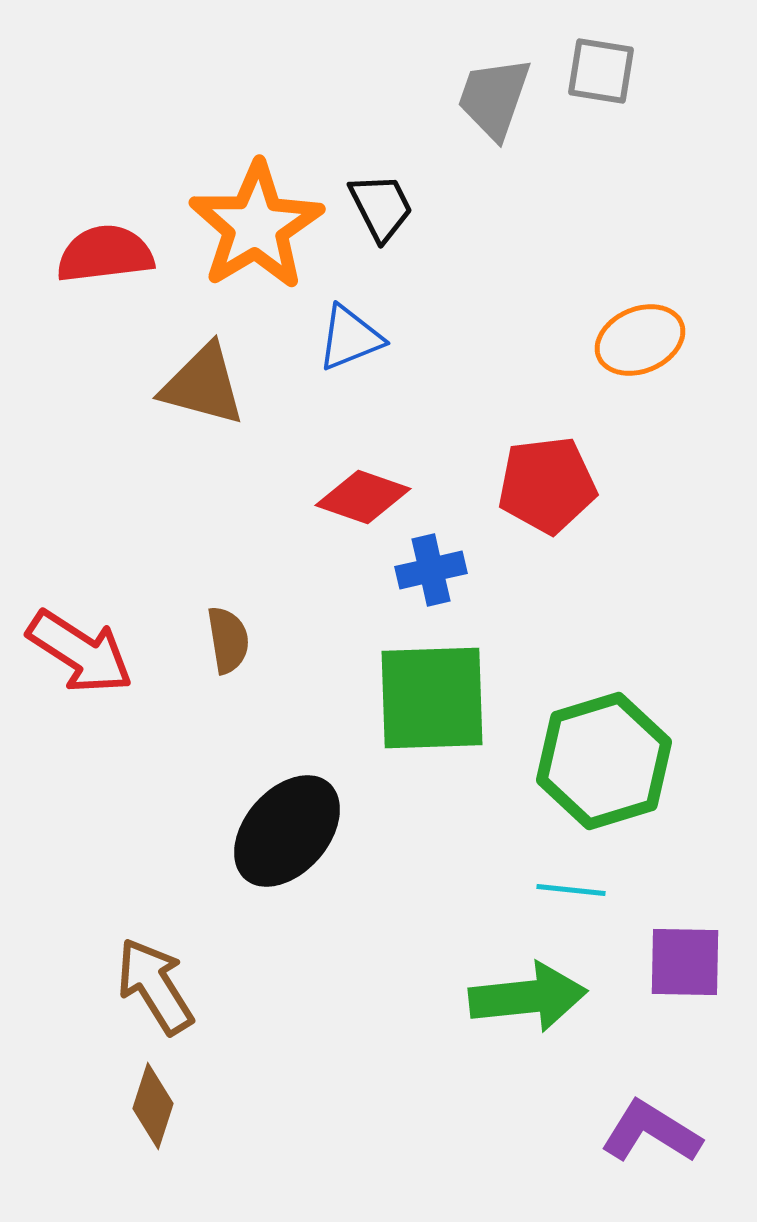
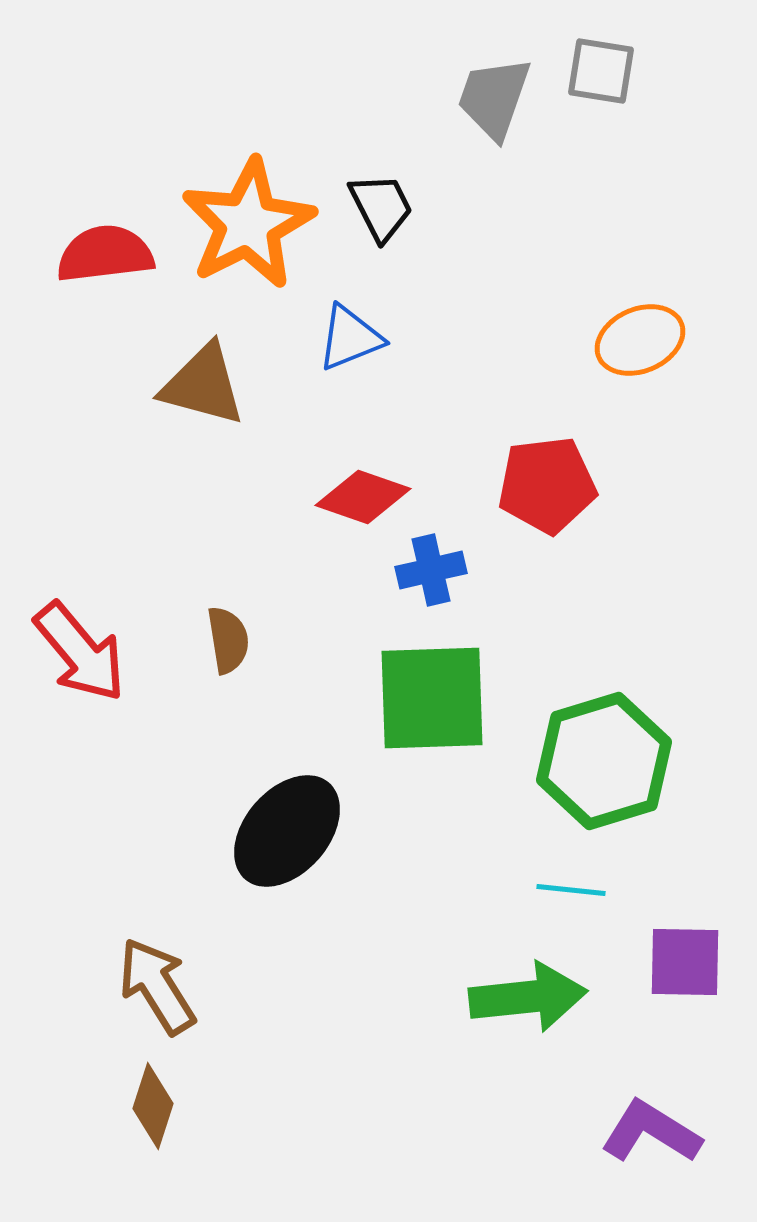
orange star: moved 8 px left, 2 px up; rotated 4 degrees clockwise
red arrow: rotated 17 degrees clockwise
brown arrow: moved 2 px right
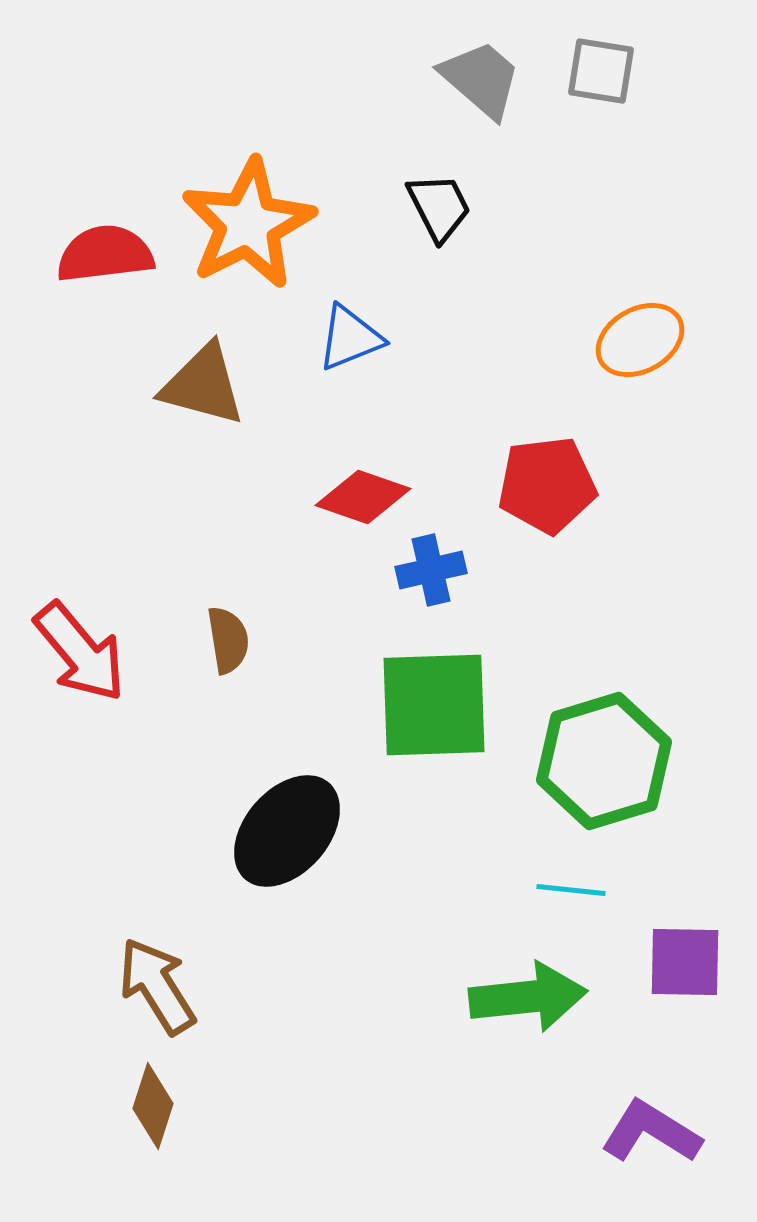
gray trapezoid: moved 13 px left, 19 px up; rotated 112 degrees clockwise
black trapezoid: moved 58 px right
orange ellipse: rotated 6 degrees counterclockwise
green square: moved 2 px right, 7 px down
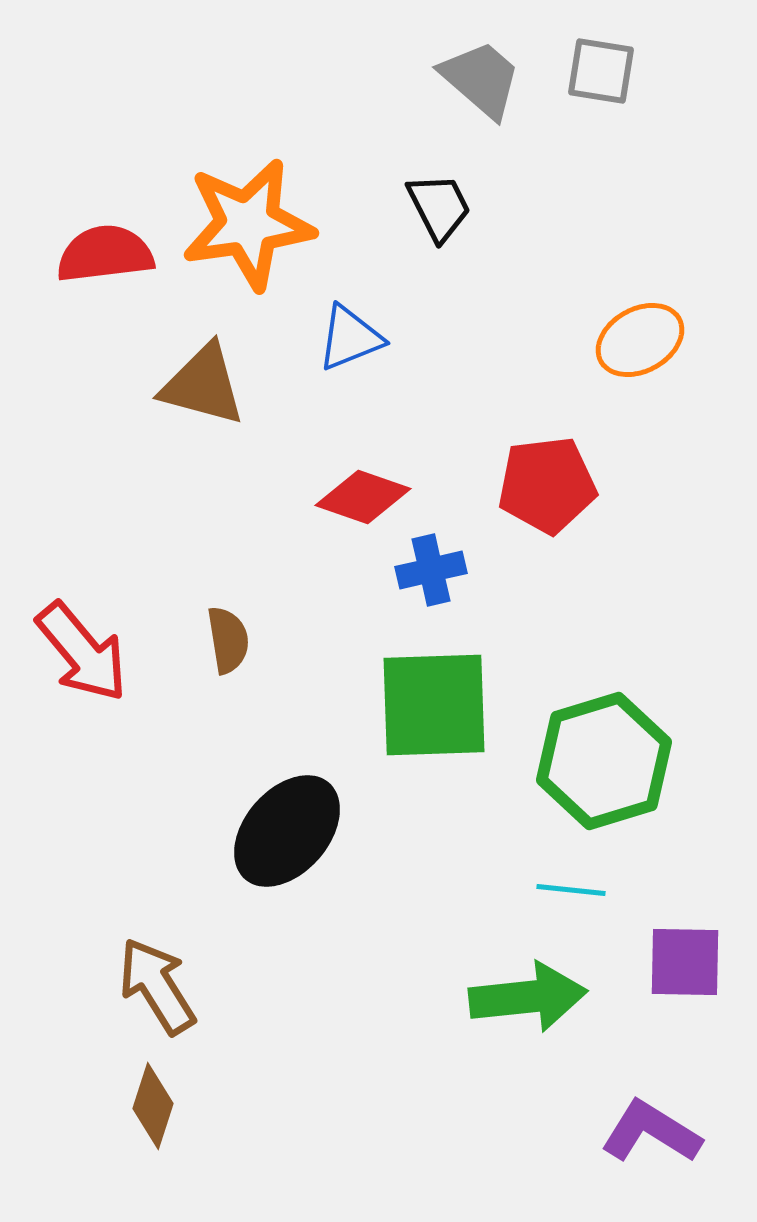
orange star: rotated 19 degrees clockwise
red arrow: moved 2 px right
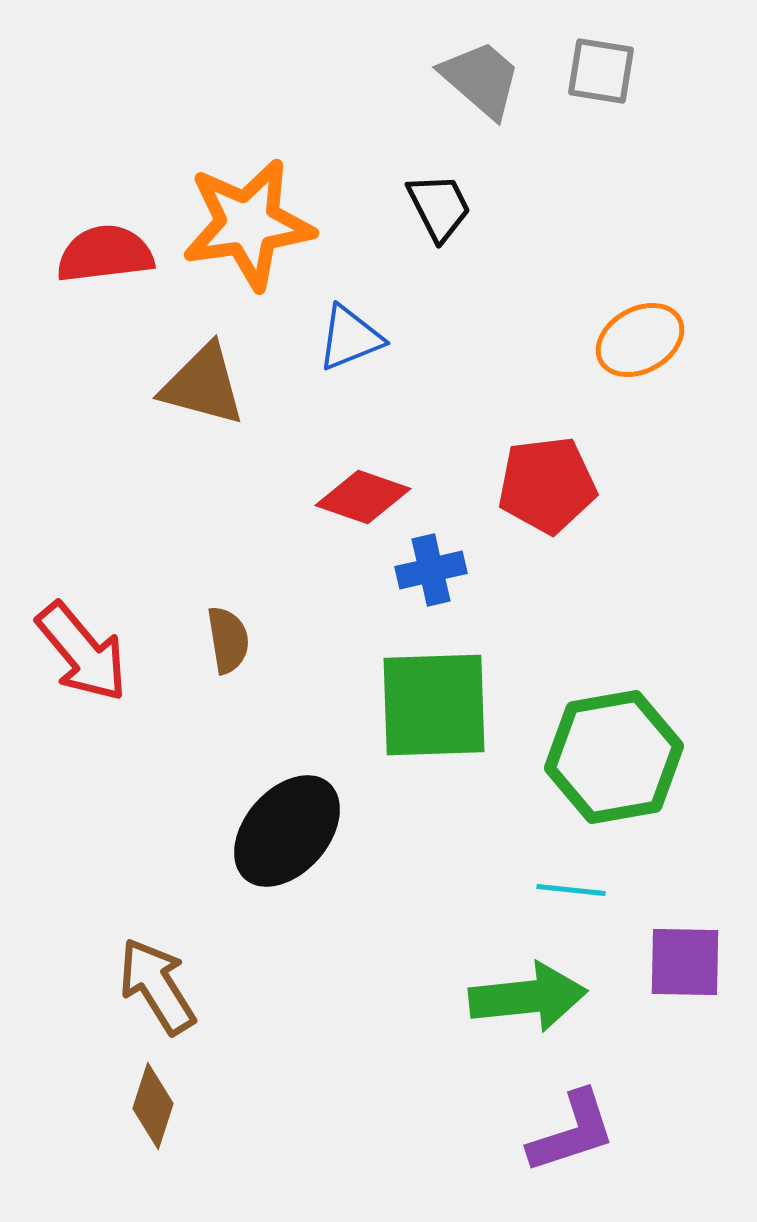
green hexagon: moved 10 px right, 4 px up; rotated 7 degrees clockwise
purple L-shape: moved 79 px left; rotated 130 degrees clockwise
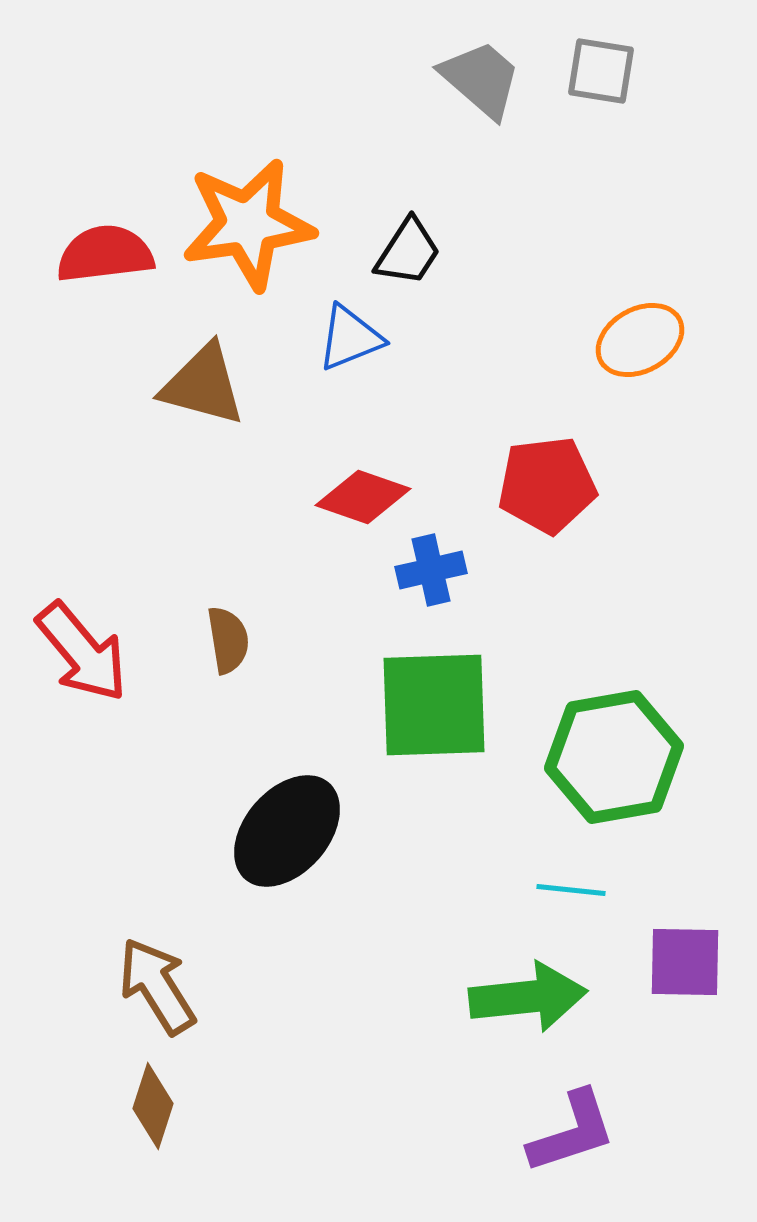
black trapezoid: moved 31 px left, 45 px down; rotated 60 degrees clockwise
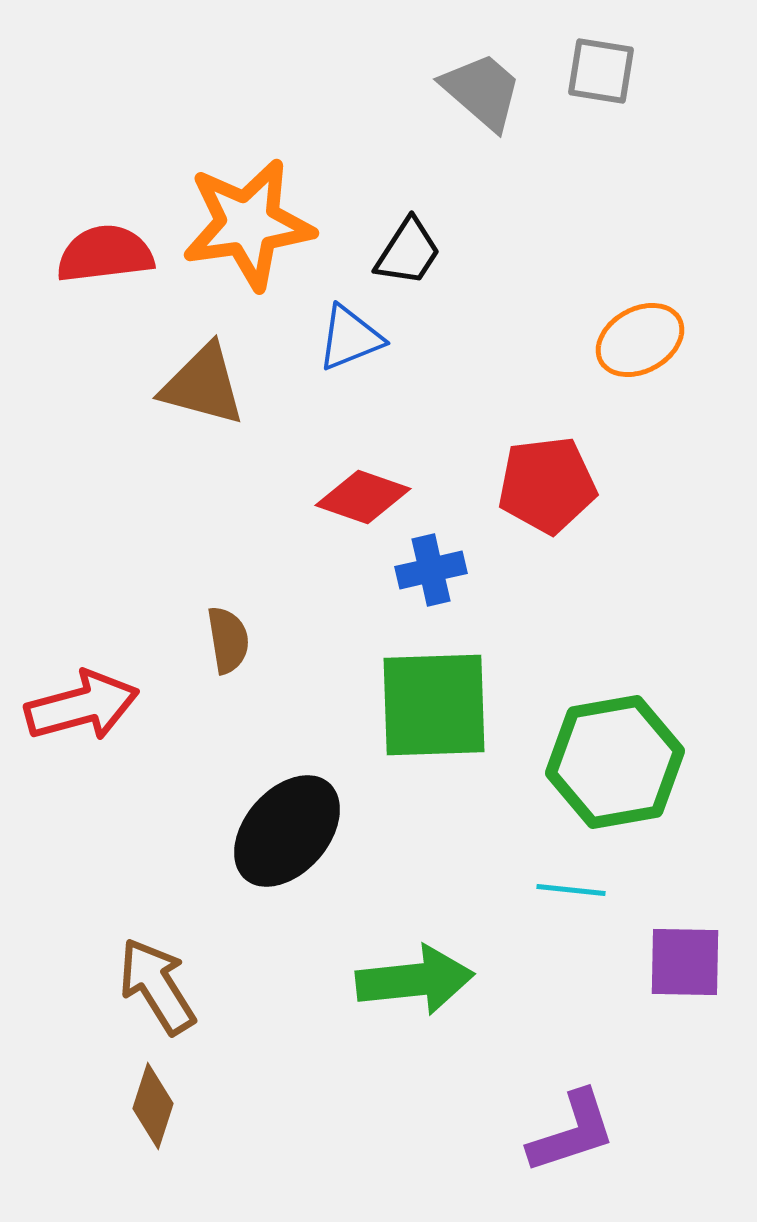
gray trapezoid: moved 1 px right, 12 px down
red arrow: moved 54 px down; rotated 65 degrees counterclockwise
green hexagon: moved 1 px right, 5 px down
green arrow: moved 113 px left, 17 px up
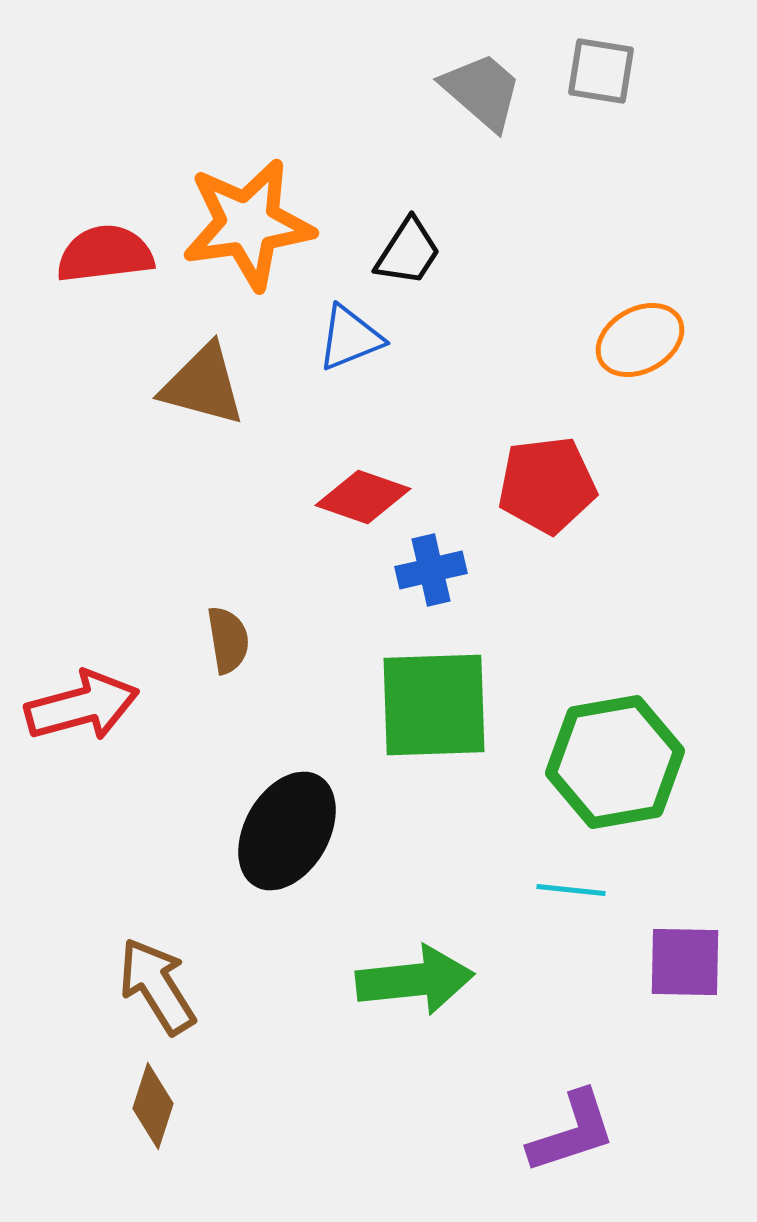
black ellipse: rotated 11 degrees counterclockwise
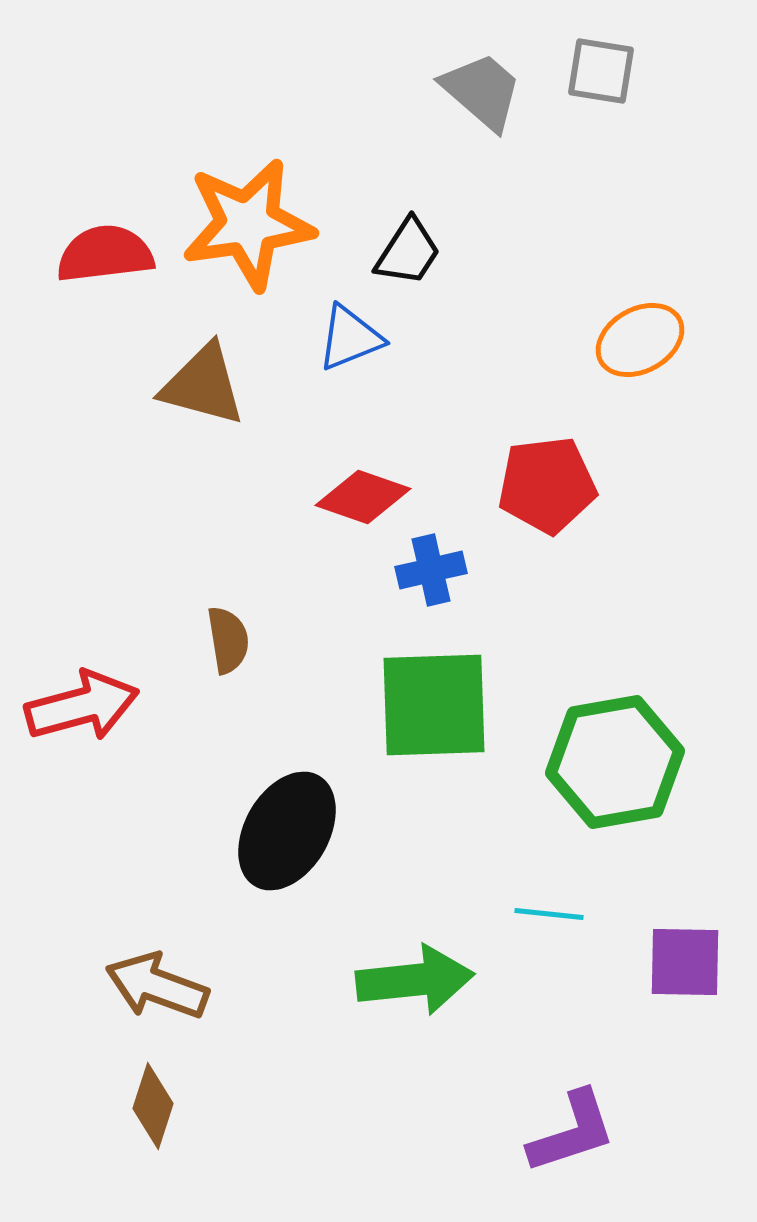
cyan line: moved 22 px left, 24 px down
brown arrow: rotated 38 degrees counterclockwise
